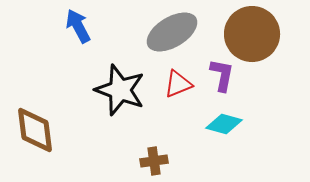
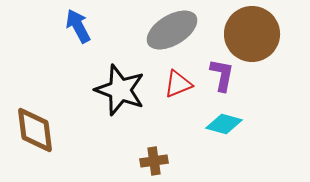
gray ellipse: moved 2 px up
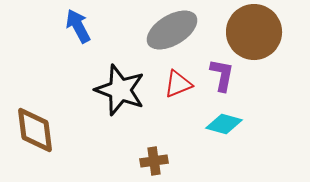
brown circle: moved 2 px right, 2 px up
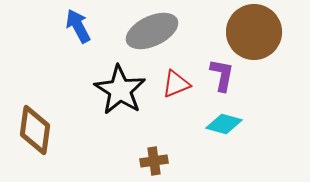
gray ellipse: moved 20 px left, 1 px down; rotated 6 degrees clockwise
red triangle: moved 2 px left
black star: rotated 12 degrees clockwise
brown diamond: rotated 15 degrees clockwise
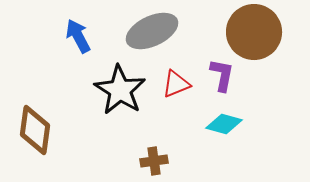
blue arrow: moved 10 px down
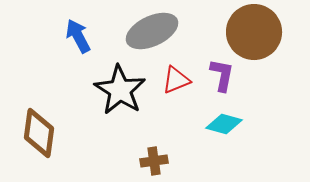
red triangle: moved 4 px up
brown diamond: moved 4 px right, 3 px down
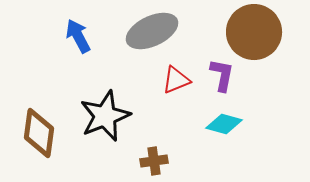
black star: moved 15 px left, 26 px down; rotated 18 degrees clockwise
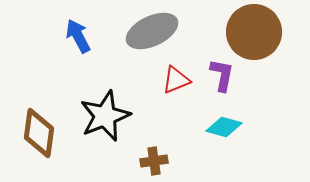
cyan diamond: moved 3 px down
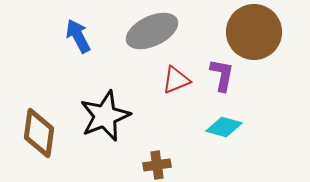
brown cross: moved 3 px right, 4 px down
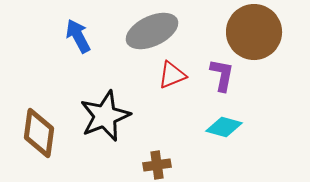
red triangle: moved 4 px left, 5 px up
